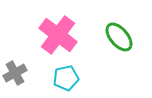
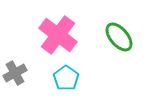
cyan pentagon: rotated 25 degrees counterclockwise
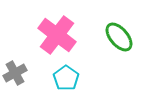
pink cross: moved 1 px left
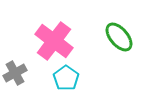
pink cross: moved 3 px left, 6 px down
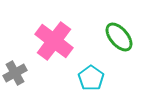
cyan pentagon: moved 25 px right
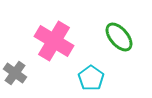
pink cross: rotated 6 degrees counterclockwise
gray cross: rotated 25 degrees counterclockwise
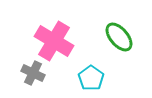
gray cross: moved 18 px right; rotated 10 degrees counterclockwise
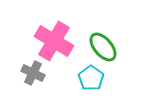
green ellipse: moved 16 px left, 10 px down
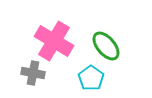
green ellipse: moved 3 px right, 1 px up
gray cross: rotated 15 degrees counterclockwise
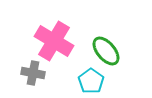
green ellipse: moved 5 px down
cyan pentagon: moved 3 px down
